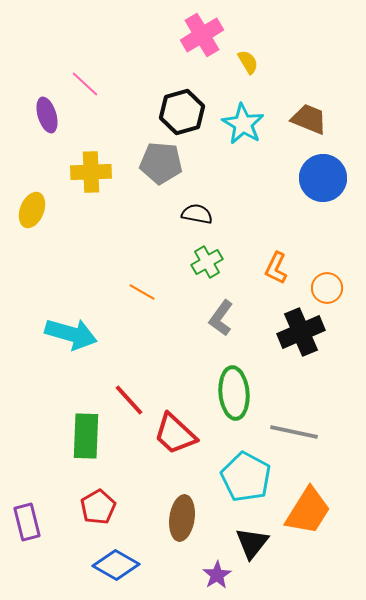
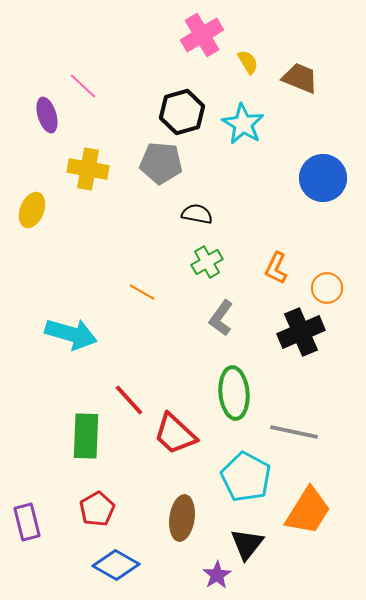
pink line: moved 2 px left, 2 px down
brown trapezoid: moved 9 px left, 41 px up
yellow cross: moved 3 px left, 3 px up; rotated 12 degrees clockwise
red pentagon: moved 1 px left, 2 px down
black triangle: moved 5 px left, 1 px down
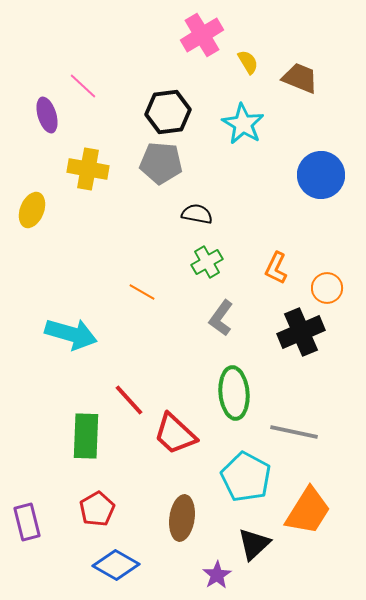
black hexagon: moved 14 px left; rotated 9 degrees clockwise
blue circle: moved 2 px left, 3 px up
black triangle: moved 7 px right; rotated 9 degrees clockwise
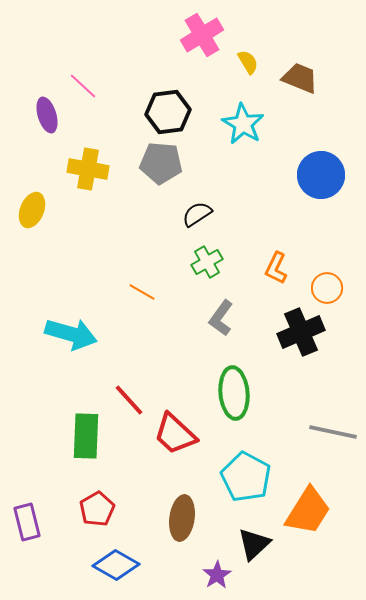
black semicircle: rotated 44 degrees counterclockwise
gray line: moved 39 px right
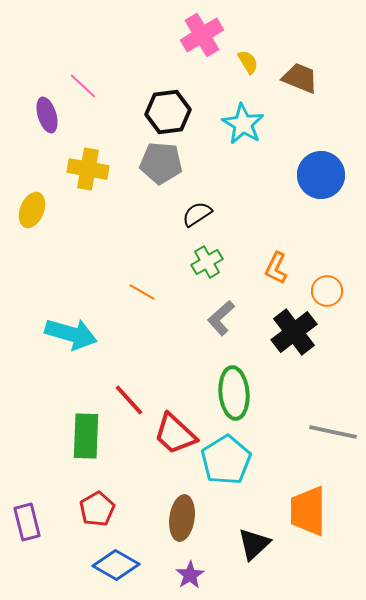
orange circle: moved 3 px down
gray L-shape: rotated 12 degrees clockwise
black cross: moved 7 px left; rotated 15 degrees counterclockwise
cyan pentagon: moved 20 px left, 17 px up; rotated 12 degrees clockwise
orange trapezoid: rotated 148 degrees clockwise
purple star: moved 27 px left
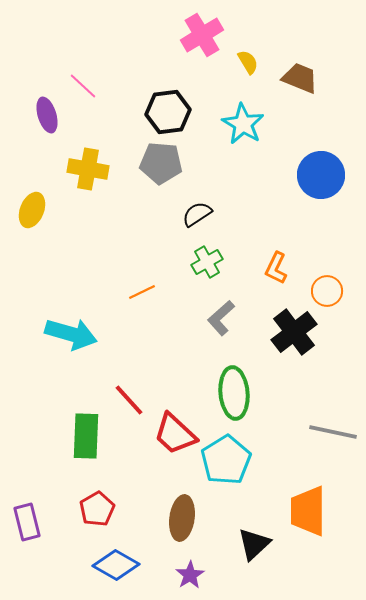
orange line: rotated 56 degrees counterclockwise
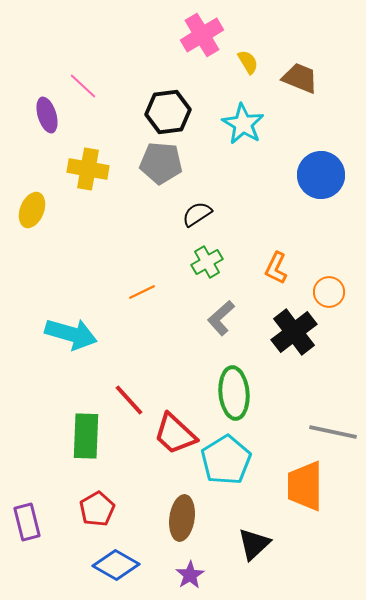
orange circle: moved 2 px right, 1 px down
orange trapezoid: moved 3 px left, 25 px up
